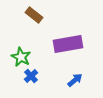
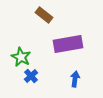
brown rectangle: moved 10 px right
blue arrow: moved 1 px up; rotated 42 degrees counterclockwise
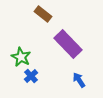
brown rectangle: moved 1 px left, 1 px up
purple rectangle: rotated 56 degrees clockwise
blue arrow: moved 4 px right, 1 px down; rotated 42 degrees counterclockwise
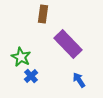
brown rectangle: rotated 60 degrees clockwise
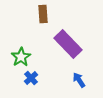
brown rectangle: rotated 12 degrees counterclockwise
green star: rotated 12 degrees clockwise
blue cross: moved 2 px down
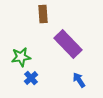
green star: rotated 24 degrees clockwise
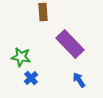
brown rectangle: moved 2 px up
purple rectangle: moved 2 px right
green star: rotated 18 degrees clockwise
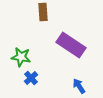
purple rectangle: moved 1 px right, 1 px down; rotated 12 degrees counterclockwise
blue arrow: moved 6 px down
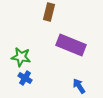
brown rectangle: moved 6 px right; rotated 18 degrees clockwise
purple rectangle: rotated 12 degrees counterclockwise
blue cross: moved 6 px left; rotated 16 degrees counterclockwise
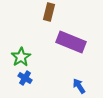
purple rectangle: moved 3 px up
green star: rotated 30 degrees clockwise
